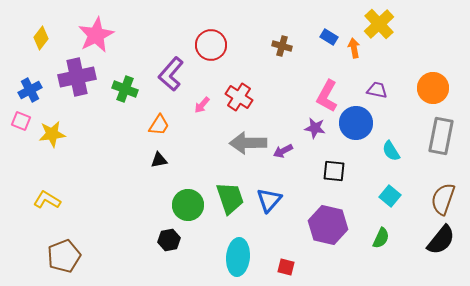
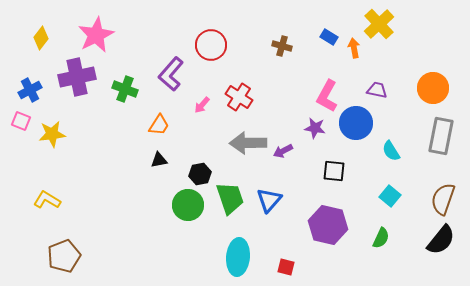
black hexagon: moved 31 px right, 66 px up
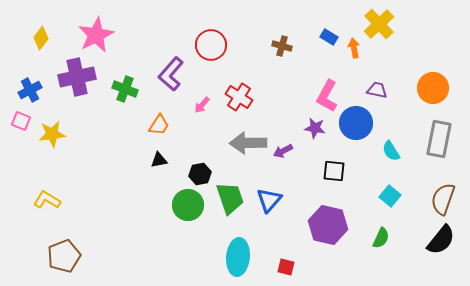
gray rectangle: moved 2 px left, 3 px down
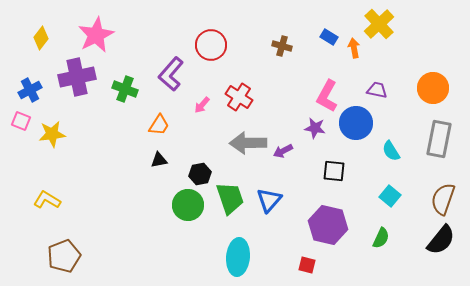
red square: moved 21 px right, 2 px up
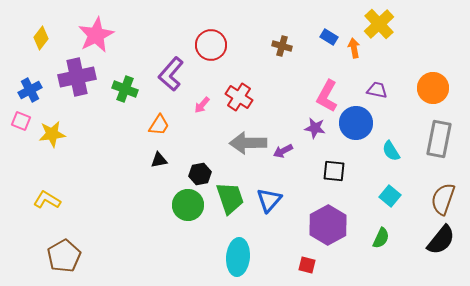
purple hexagon: rotated 18 degrees clockwise
brown pentagon: rotated 8 degrees counterclockwise
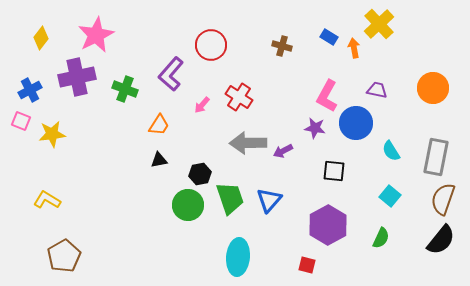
gray rectangle: moved 3 px left, 18 px down
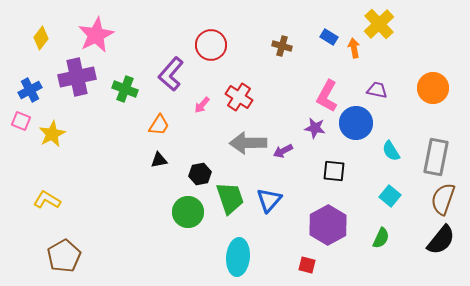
yellow star: rotated 20 degrees counterclockwise
green circle: moved 7 px down
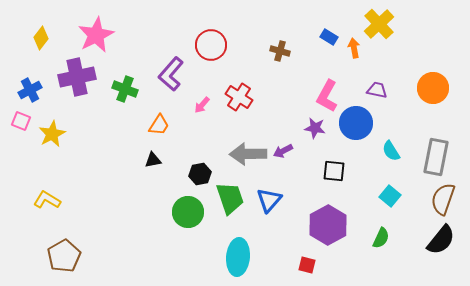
brown cross: moved 2 px left, 5 px down
gray arrow: moved 11 px down
black triangle: moved 6 px left
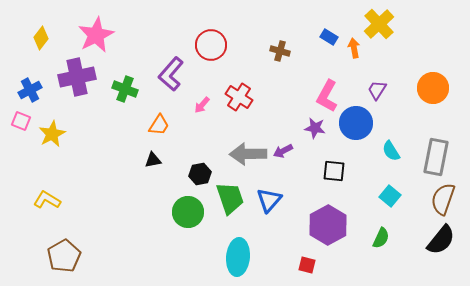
purple trapezoid: rotated 70 degrees counterclockwise
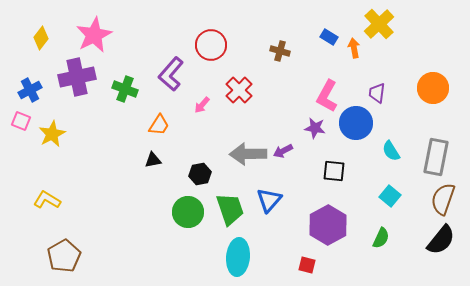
pink star: moved 2 px left
purple trapezoid: moved 3 px down; rotated 25 degrees counterclockwise
red cross: moved 7 px up; rotated 12 degrees clockwise
green trapezoid: moved 11 px down
